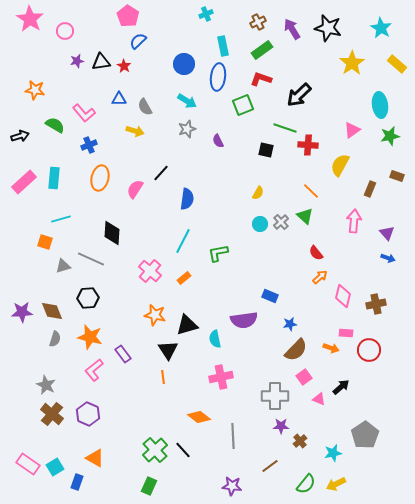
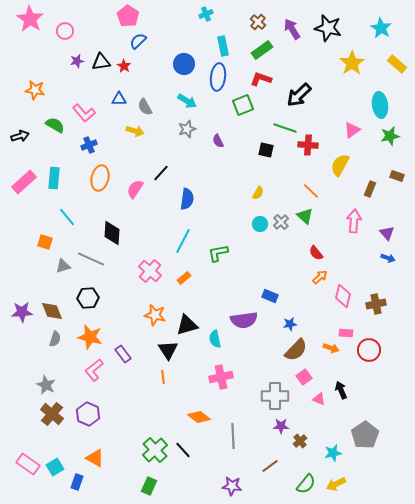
brown cross at (258, 22): rotated 21 degrees counterclockwise
cyan line at (61, 219): moved 6 px right, 2 px up; rotated 66 degrees clockwise
black arrow at (341, 387): moved 3 px down; rotated 72 degrees counterclockwise
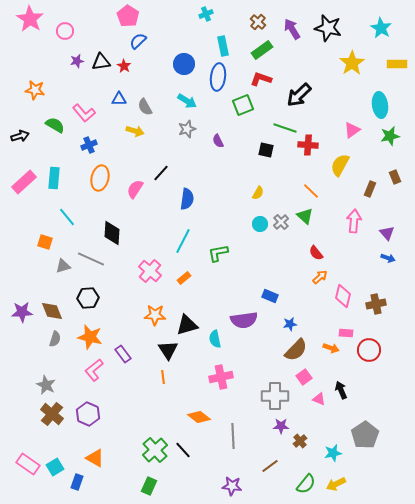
yellow rectangle at (397, 64): rotated 42 degrees counterclockwise
brown rectangle at (397, 176): moved 2 px left, 1 px down; rotated 48 degrees clockwise
orange star at (155, 315): rotated 10 degrees counterclockwise
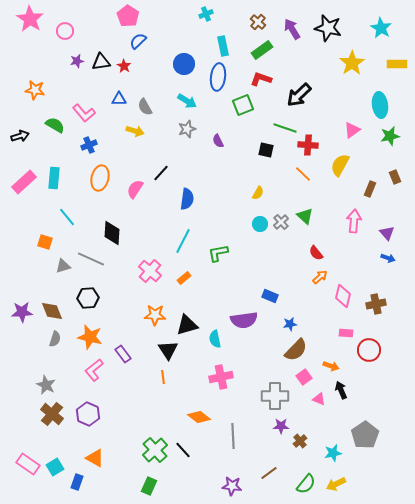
orange line at (311, 191): moved 8 px left, 17 px up
orange arrow at (331, 348): moved 18 px down
brown line at (270, 466): moved 1 px left, 7 px down
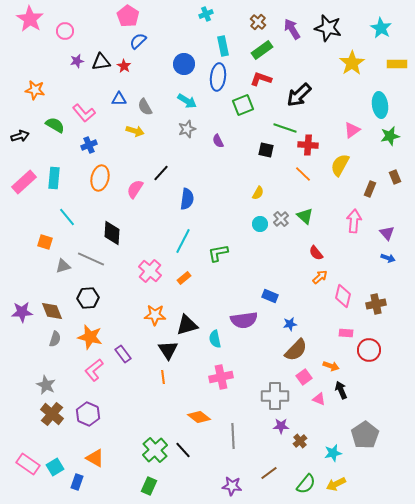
gray cross at (281, 222): moved 3 px up
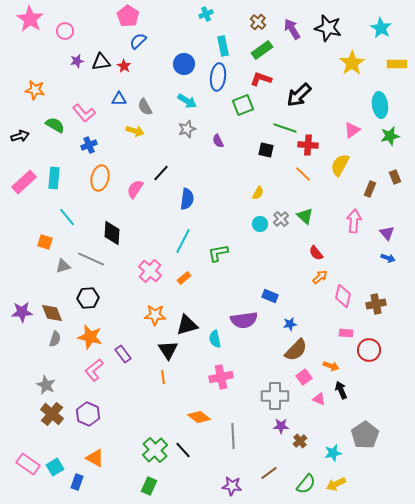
brown diamond at (52, 311): moved 2 px down
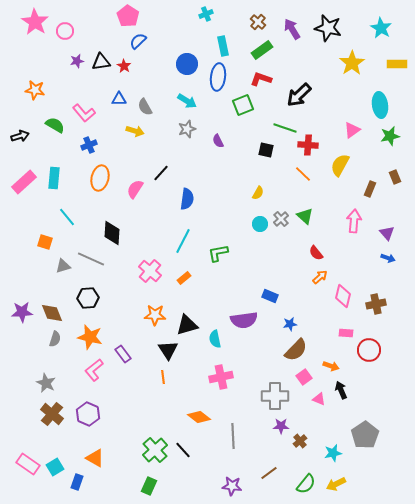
pink star at (30, 19): moved 5 px right, 3 px down
blue circle at (184, 64): moved 3 px right
gray star at (46, 385): moved 2 px up
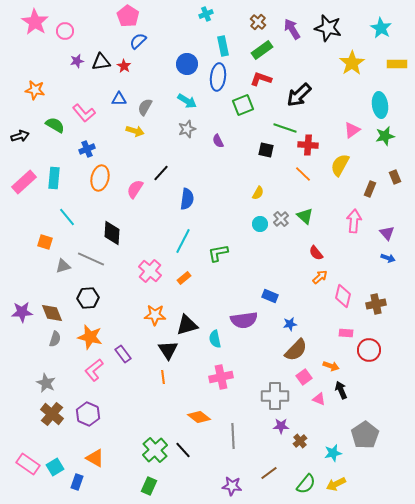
gray semicircle at (145, 107): rotated 60 degrees clockwise
green star at (390, 136): moved 5 px left
blue cross at (89, 145): moved 2 px left, 4 px down
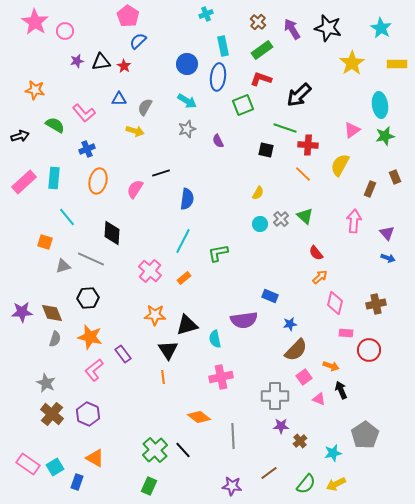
black line at (161, 173): rotated 30 degrees clockwise
orange ellipse at (100, 178): moved 2 px left, 3 px down
pink diamond at (343, 296): moved 8 px left, 7 px down
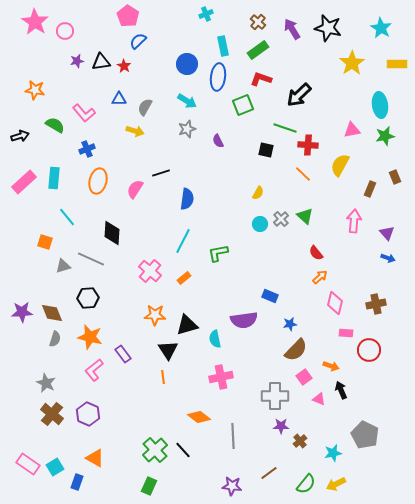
green rectangle at (262, 50): moved 4 px left
pink triangle at (352, 130): rotated 24 degrees clockwise
gray pentagon at (365, 435): rotated 12 degrees counterclockwise
